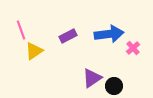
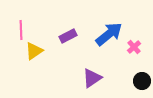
pink line: rotated 18 degrees clockwise
blue arrow: rotated 32 degrees counterclockwise
pink cross: moved 1 px right, 1 px up
black circle: moved 28 px right, 5 px up
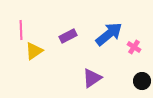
pink cross: rotated 16 degrees counterclockwise
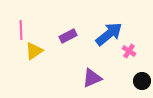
pink cross: moved 5 px left, 4 px down
purple triangle: rotated 10 degrees clockwise
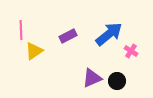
pink cross: moved 2 px right
black circle: moved 25 px left
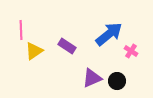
purple rectangle: moved 1 px left, 10 px down; rotated 60 degrees clockwise
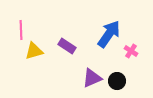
blue arrow: rotated 16 degrees counterclockwise
yellow triangle: rotated 18 degrees clockwise
